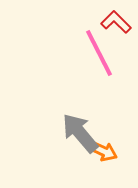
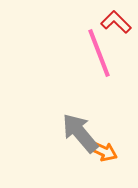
pink line: rotated 6 degrees clockwise
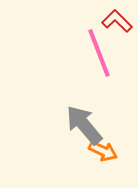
red L-shape: moved 1 px right, 1 px up
gray arrow: moved 4 px right, 8 px up
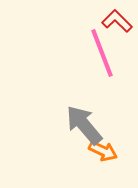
pink line: moved 3 px right
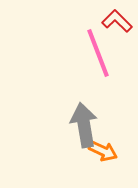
pink line: moved 4 px left
gray arrow: rotated 30 degrees clockwise
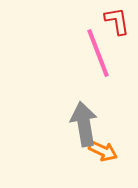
red L-shape: rotated 36 degrees clockwise
gray arrow: moved 1 px up
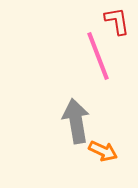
pink line: moved 3 px down
gray arrow: moved 8 px left, 3 px up
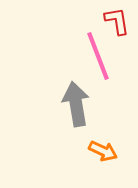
gray arrow: moved 17 px up
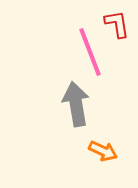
red L-shape: moved 3 px down
pink line: moved 8 px left, 4 px up
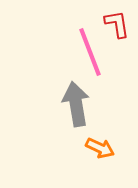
orange arrow: moved 3 px left, 3 px up
